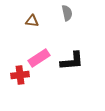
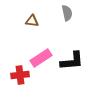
pink rectangle: moved 2 px right
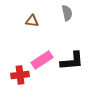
pink rectangle: moved 1 px right, 2 px down
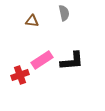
gray semicircle: moved 3 px left
red cross: rotated 12 degrees counterclockwise
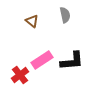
gray semicircle: moved 1 px right, 2 px down
brown triangle: rotated 32 degrees clockwise
red cross: rotated 18 degrees counterclockwise
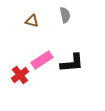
brown triangle: rotated 24 degrees counterclockwise
black L-shape: moved 2 px down
